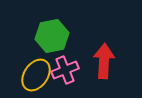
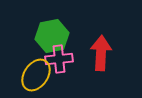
red arrow: moved 3 px left, 8 px up
pink cross: moved 6 px left, 11 px up; rotated 16 degrees clockwise
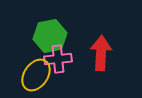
green hexagon: moved 2 px left
pink cross: moved 1 px left
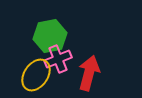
red arrow: moved 12 px left, 20 px down; rotated 12 degrees clockwise
pink cross: rotated 16 degrees counterclockwise
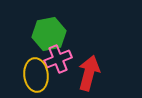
green hexagon: moved 1 px left, 2 px up
yellow ellipse: rotated 40 degrees counterclockwise
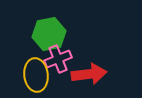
red arrow: moved 1 px down; rotated 68 degrees clockwise
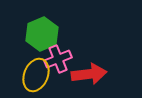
green hexagon: moved 7 px left; rotated 12 degrees counterclockwise
yellow ellipse: rotated 28 degrees clockwise
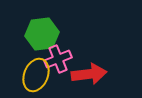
green hexagon: rotated 16 degrees clockwise
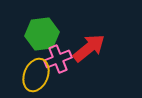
red arrow: moved 26 px up; rotated 32 degrees counterclockwise
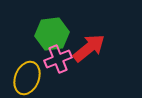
green hexagon: moved 10 px right
yellow ellipse: moved 9 px left, 3 px down
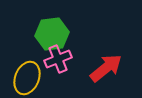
red arrow: moved 17 px right, 20 px down
